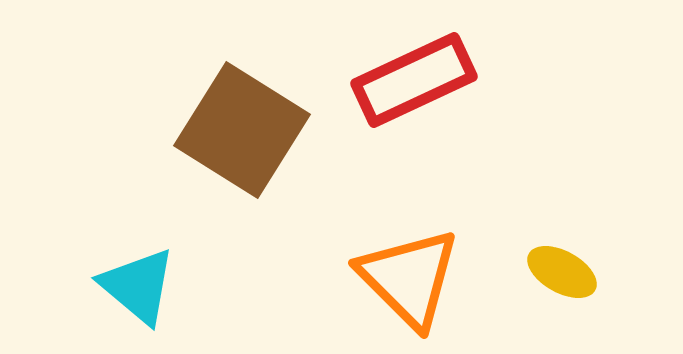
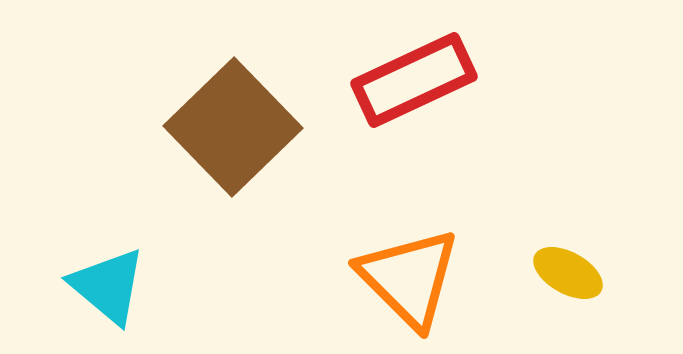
brown square: moved 9 px left, 3 px up; rotated 14 degrees clockwise
yellow ellipse: moved 6 px right, 1 px down
cyan triangle: moved 30 px left
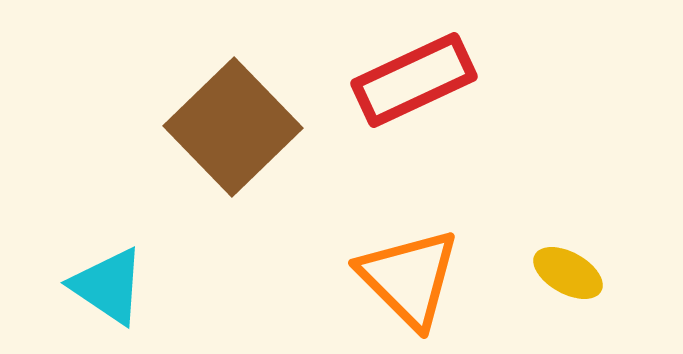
cyan triangle: rotated 6 degrees counterclockwise
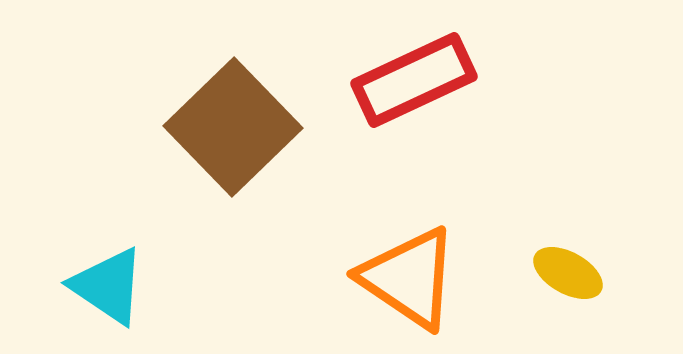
orange triangle: rotated 11 degrees counterclockwise
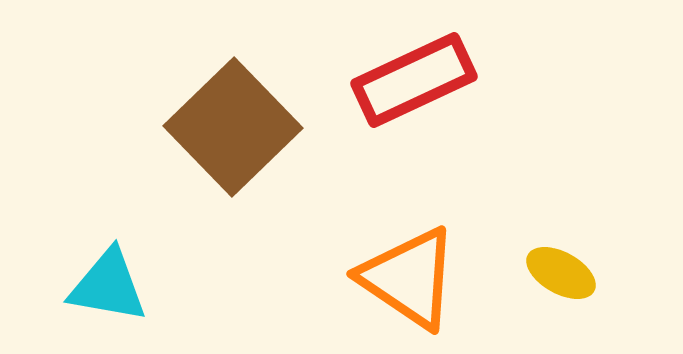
yellow ellipse: moved 7 px left
cyan triangle: rotated 24 degrees counterclockwise
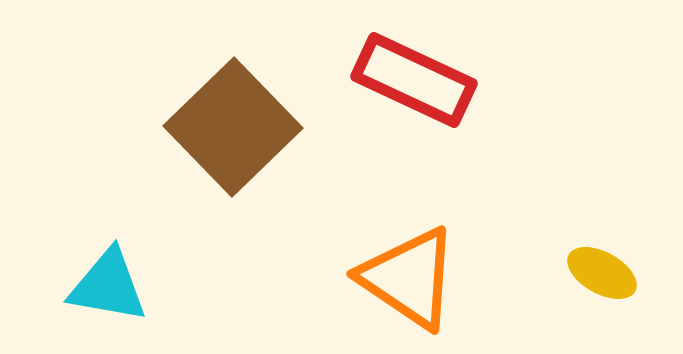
red rectangle: rotated 50 degrees clockwise
yellow ellipse: moved 41 px right
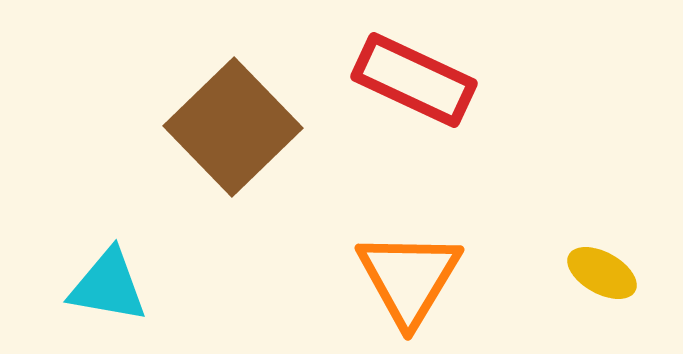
orange triangle: rotated 27 degrees clockwise
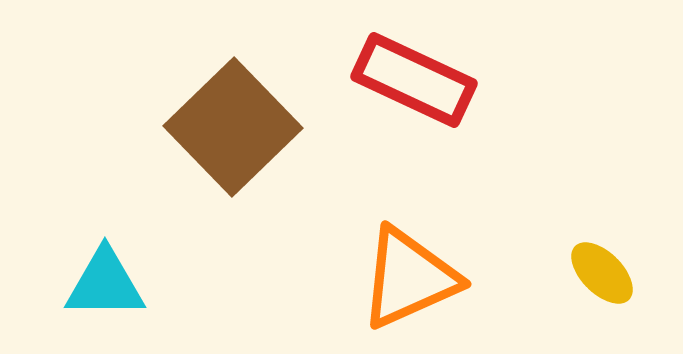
yellow ellipse: rotated 16 degrees clockwise
orange triangle: rotated 35 degrees clockwise
cyan triangle: moved 3 px left, 2 px up; rotated 10 degrees counterclockwise
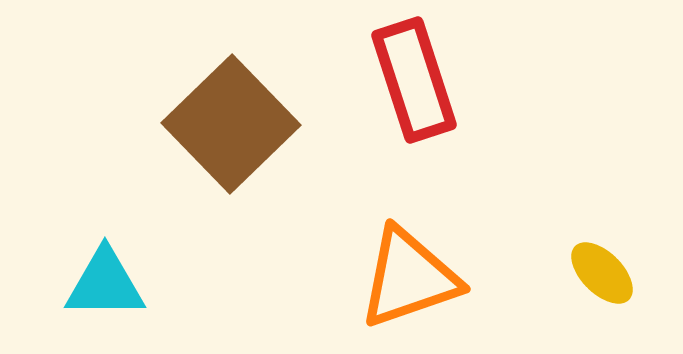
red rectangle: rotated 47 degrees clockwise
brown square: moved 2 px left, 3 px up
orange triangle: rotated 5 degrees clockwise
